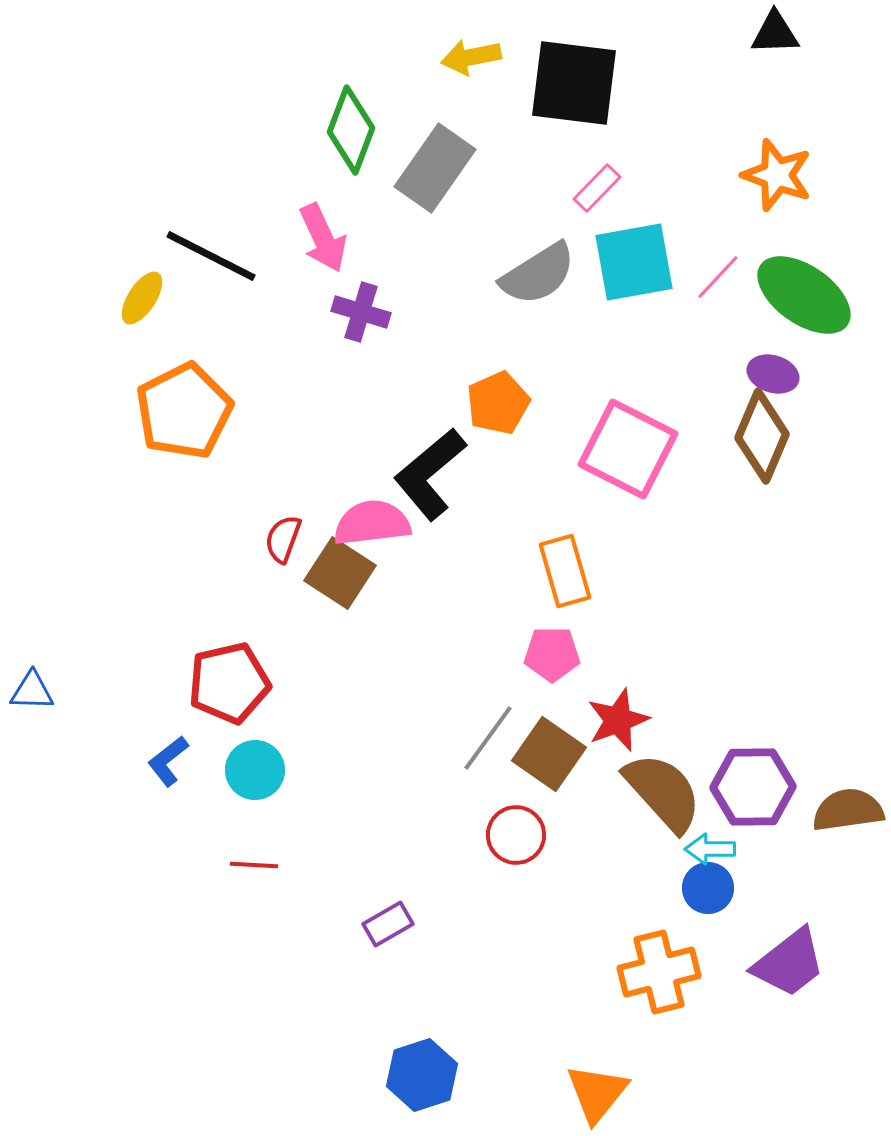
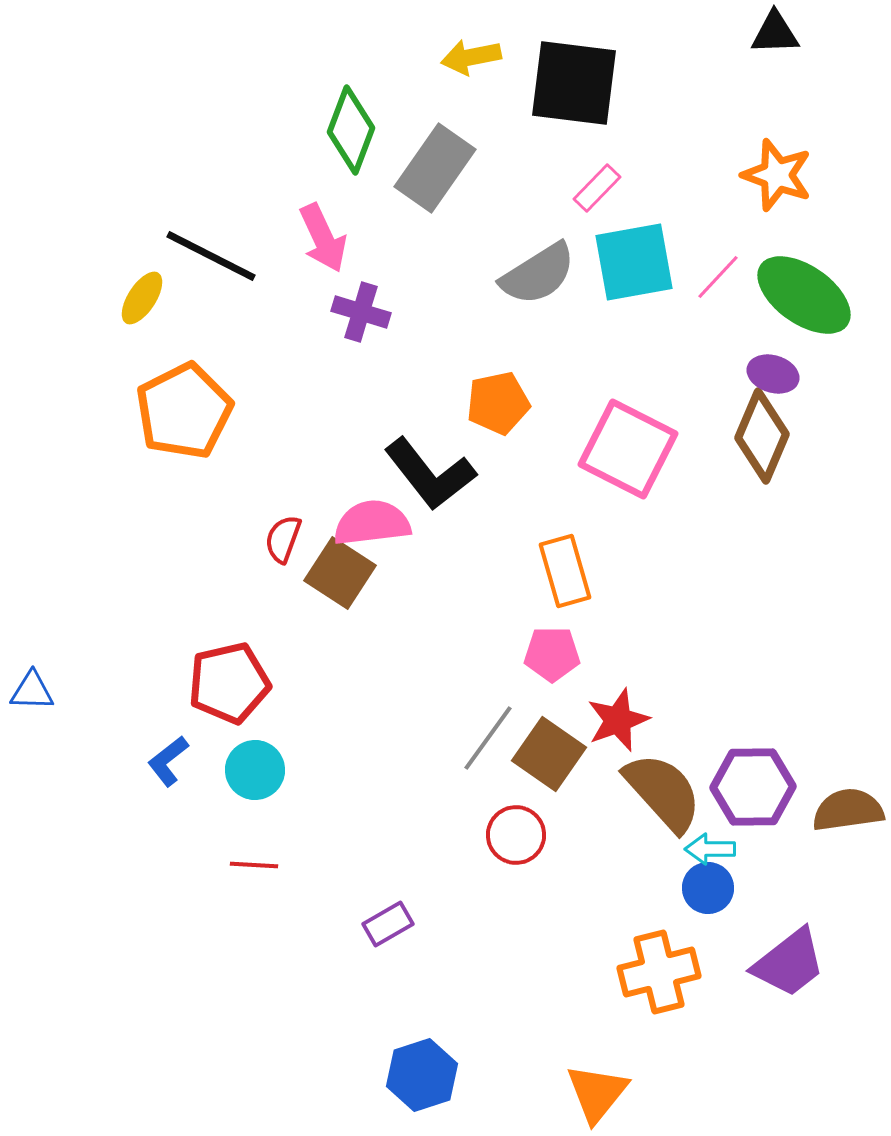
orange pentagon at (498, 403): rotated 12 degrees clockwise
black L-shape at (430, 474): rotated 88 degrees counterclockwise
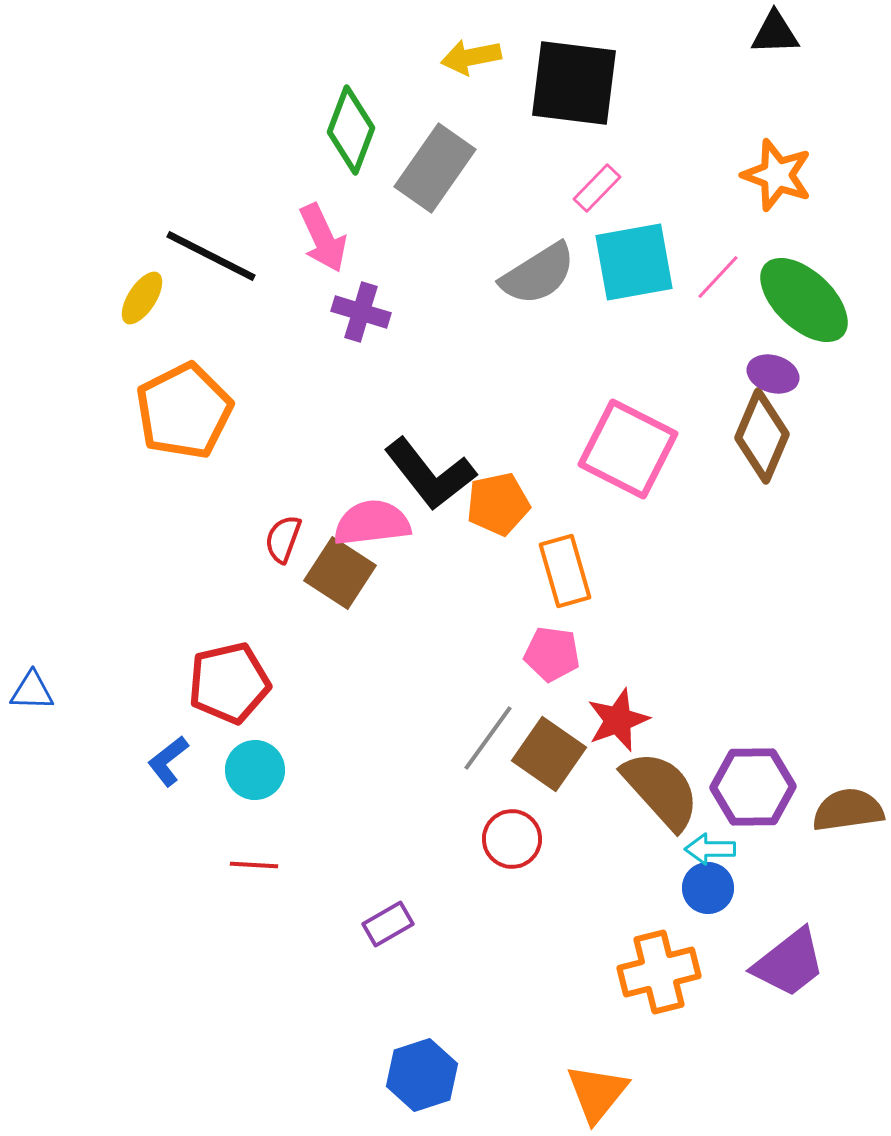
green ellipse at (804, 295): moved 5 px down; rotated 8 degrees clockwise
orange pentagon at (498, 403): moved 101 px down
pink pentagon at (552, 654): rotated 8 degrees clockwise
brown semicircle at (663, 792): moved 2 px left, 2 px up
red circle at (516, 835): moved 4 px left, 4 px down
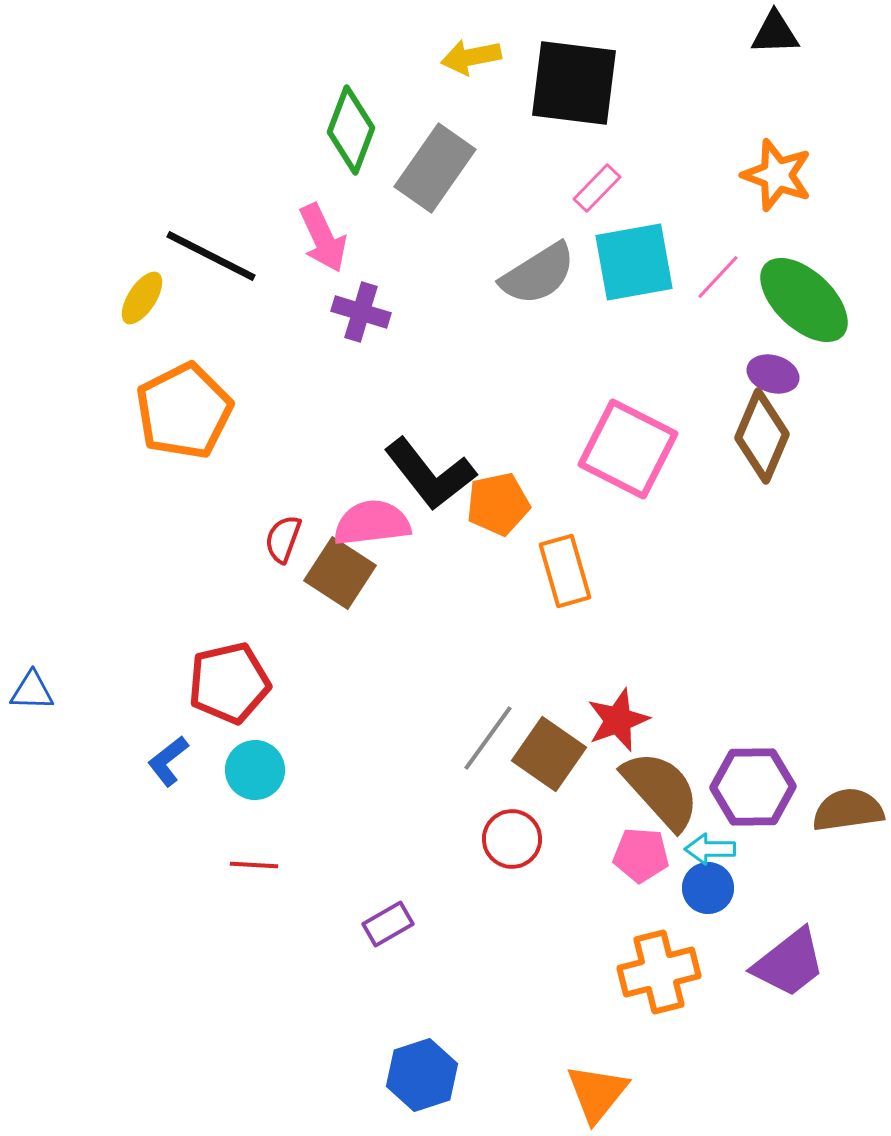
pink pentagon at (552, 654): moved 89 px right, 201 px down; rotated 4 degrees counterclockwise
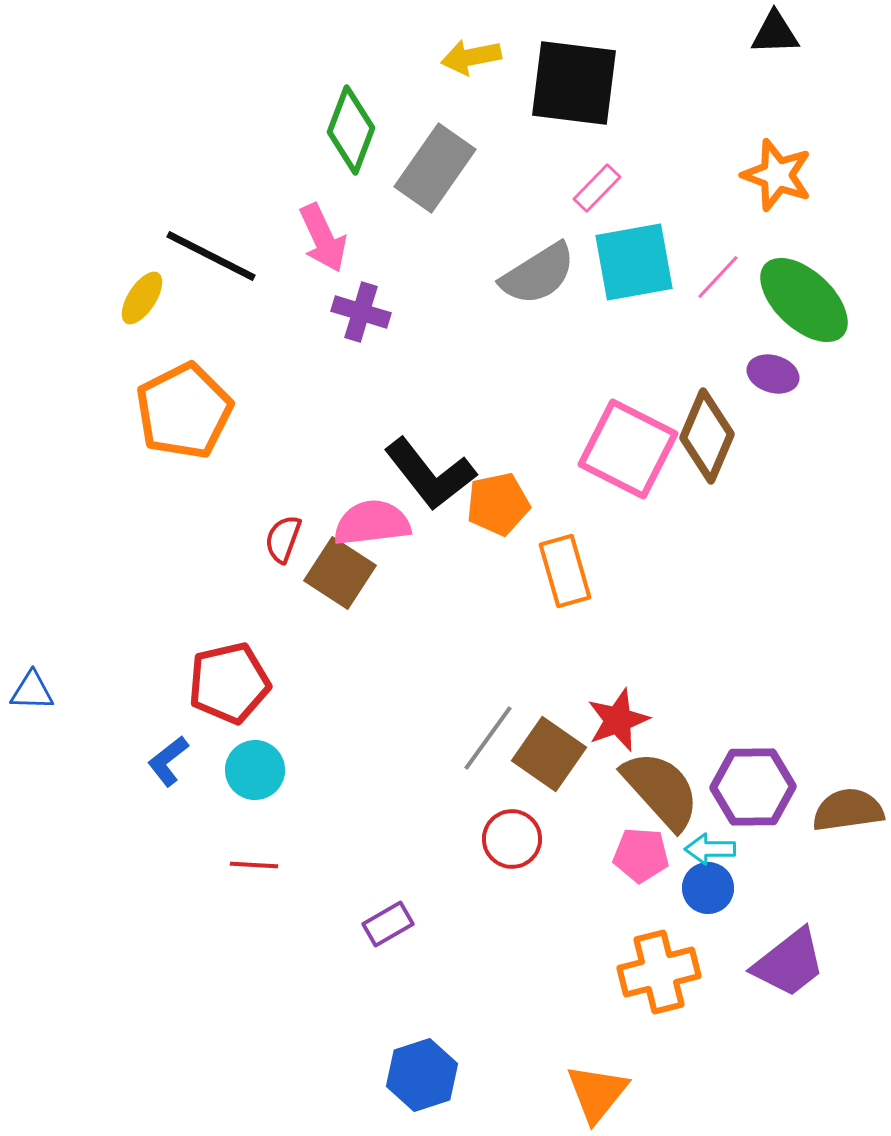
brown diamond at (762, 436): moved 55 px left
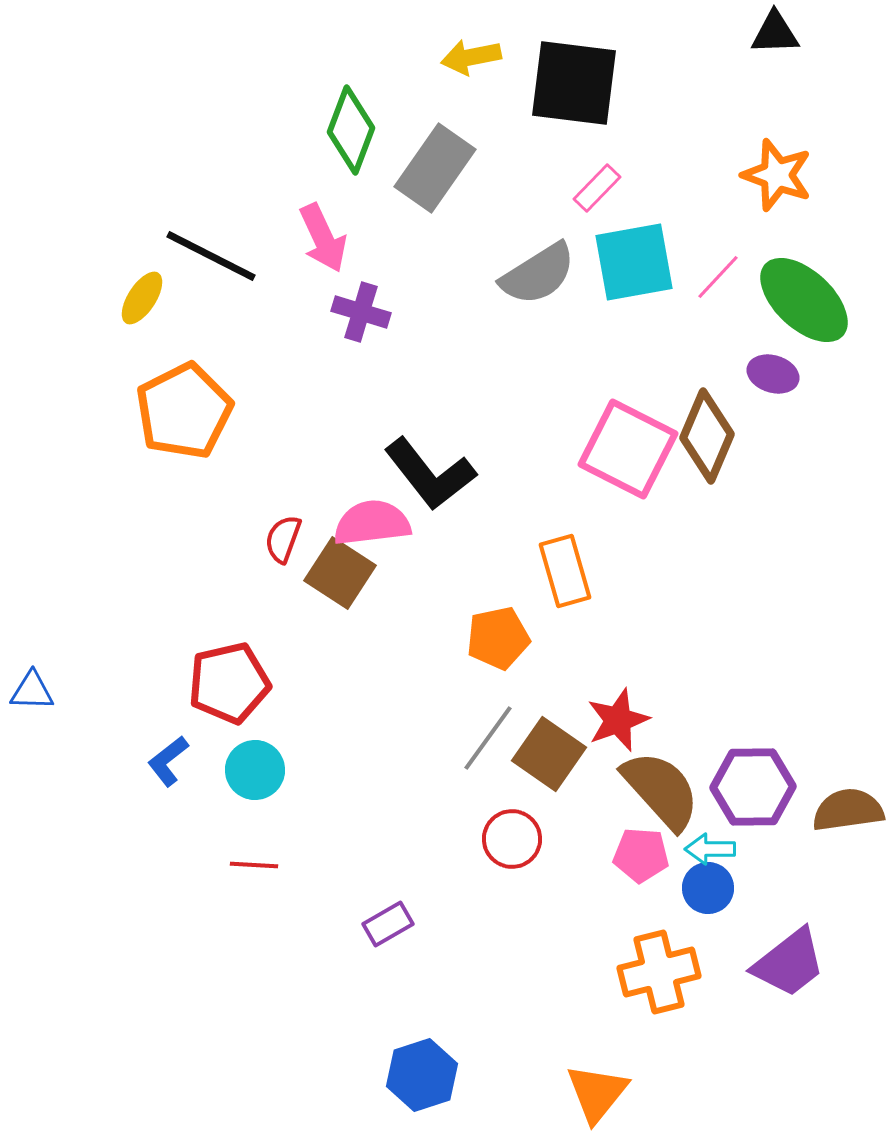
orange pentagon at (498, 504): moved 134 px down
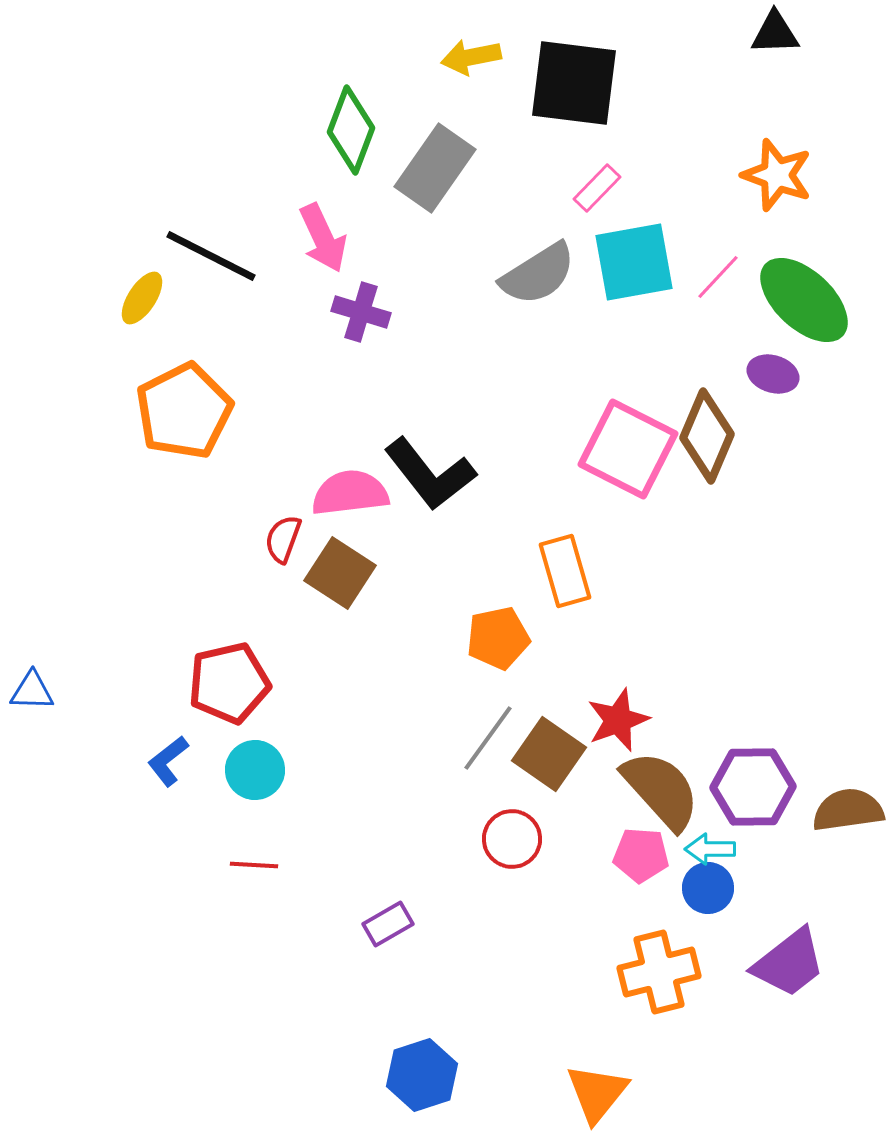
pink semicircle at (372, 523): moved 22 px left, 30 px up
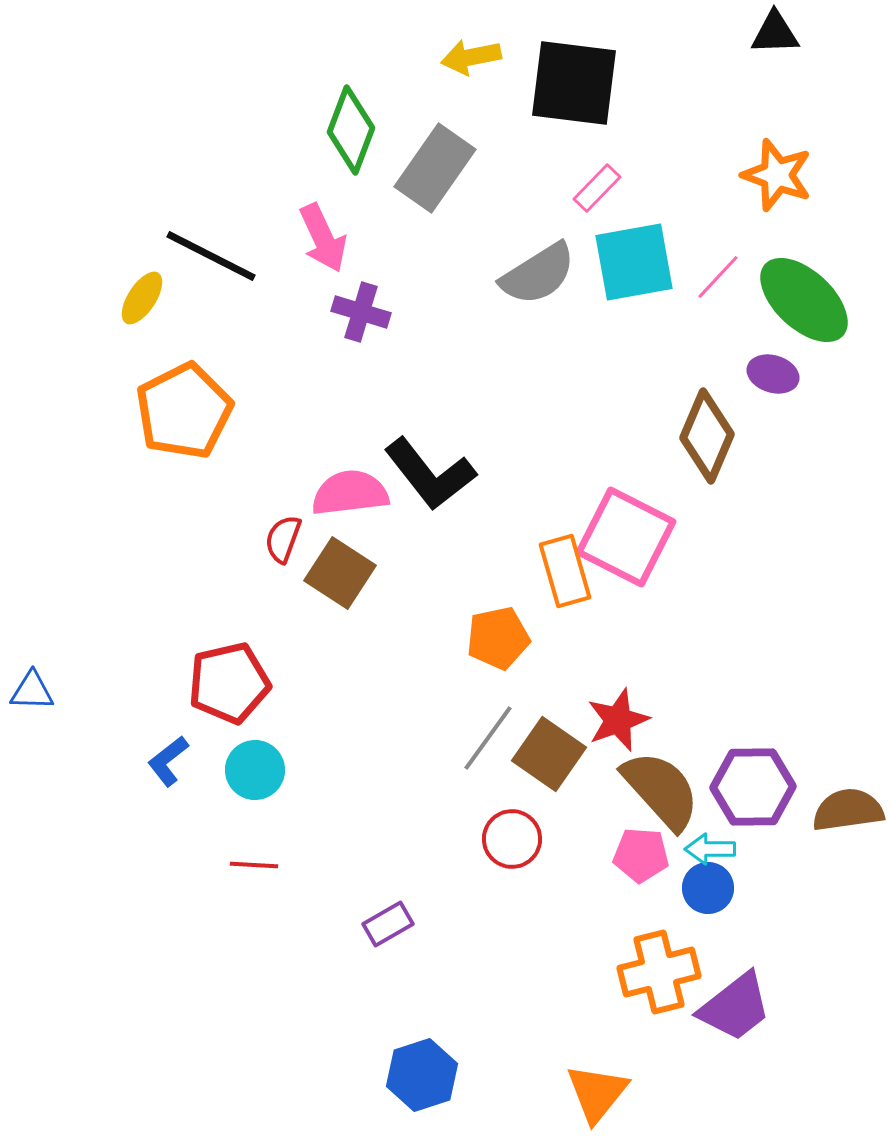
pink square at (628, 449): moved 2 px left, 88 px down
purple trapezoid at (789, 963): moved 54 px left, 44 px down
